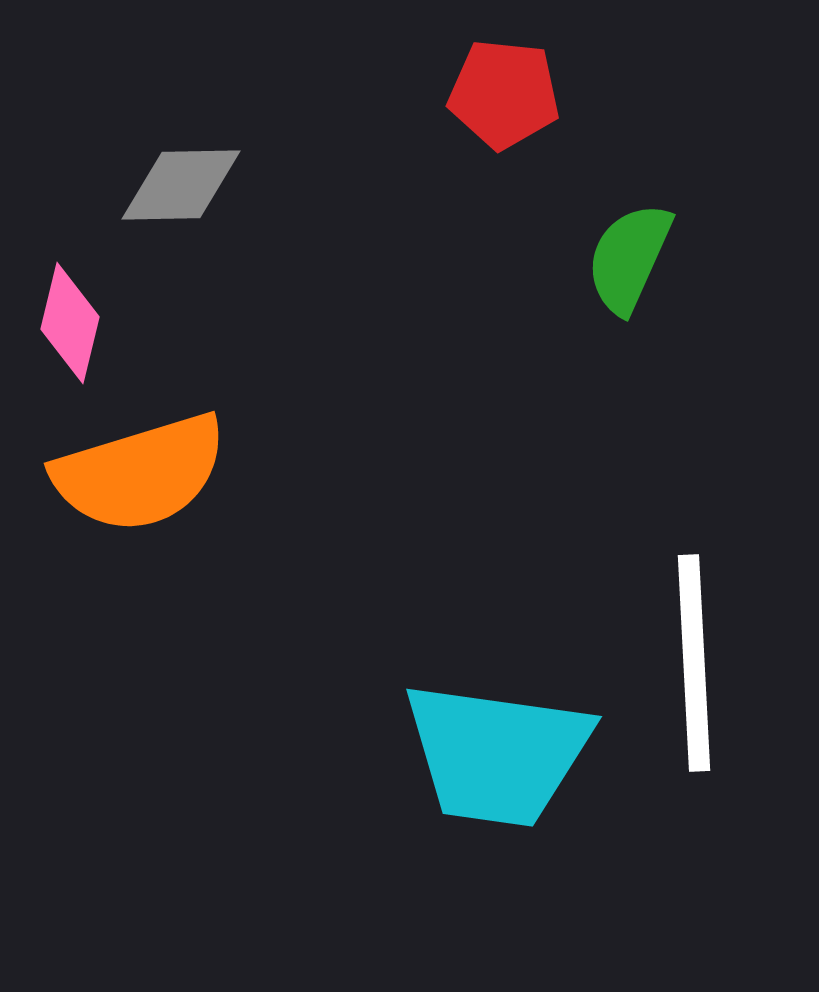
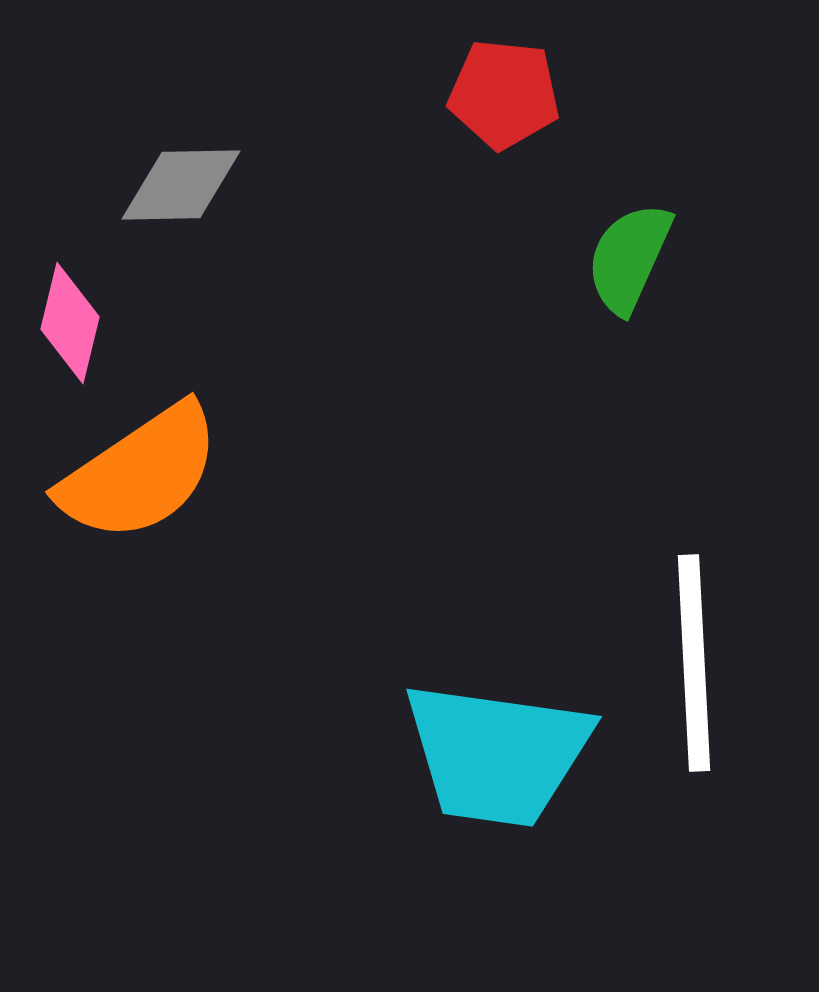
orange semicircle: rotated 17 degrees counterclockwise
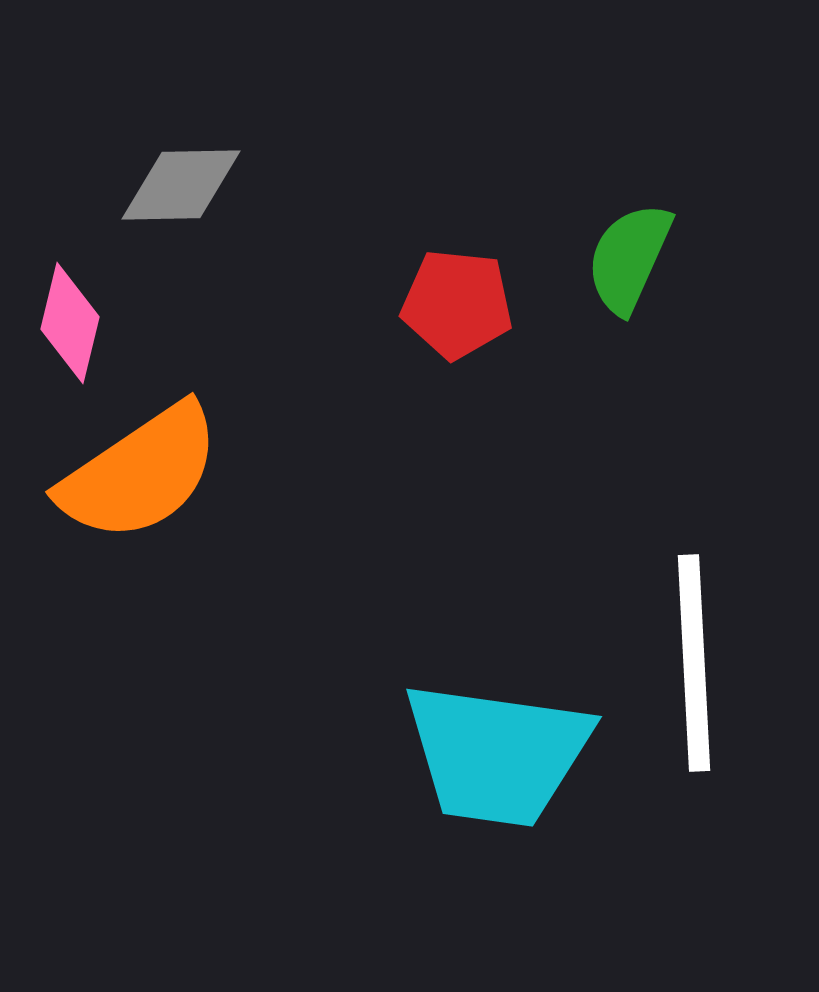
red pentagon: moved 47 px left, 210 px down
